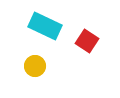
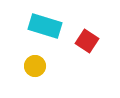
cyan rectangle: rotated 8 degrees counterclockwise
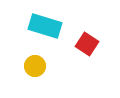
red square: moved 3 px down
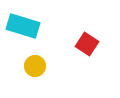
cyan rectangle: moved 22 px left
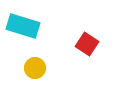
yellow circle: moved 2 px down
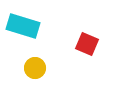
red square: rotated 10 degrees counterclockwise
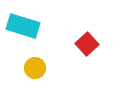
red square: rotated 25 degrees clockwise
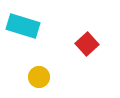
yellow circle: moved 4 px right, 9 px down
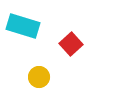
red square: moved 16 px left
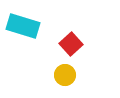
yellow circle: moved 26 px right, 2 px up
